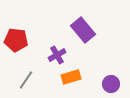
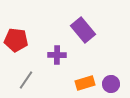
purple cross: rotated 30 degrees clockwise
orange rectangle: moved 14 px right, 6 px down
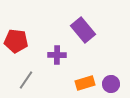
red pentagon: moved 1 px down
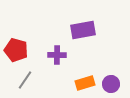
purple rectangle: rotated 60 degrees counterclockwise
red pentagon: moved 9 px down; rotated 10 degrees clockwise
gray line: moved 1 px left
